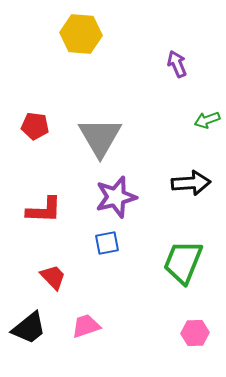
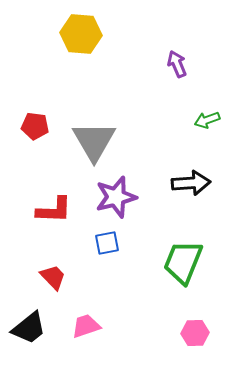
gray triangle: moved 6 px left, 4 px down
red L-shape: moved 10 px right
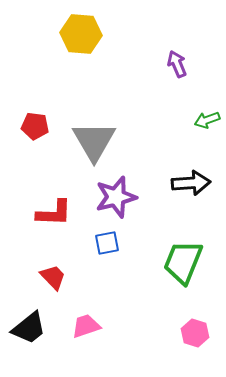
red L-shape: moved 3 px down
pink hexagon: rotated 20 degrees clockwise
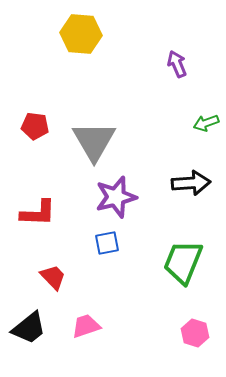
green arrow: moved 1 px left, 3 px down
red L-shape: moved 16 px left
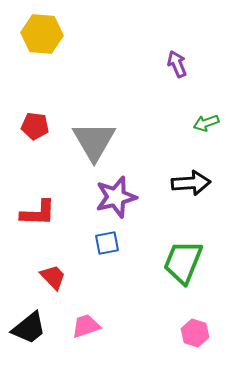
yellow hexagon: moved 39 px left
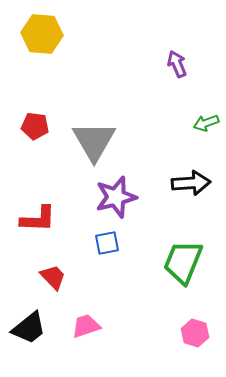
red L-shape: moved 6 px down
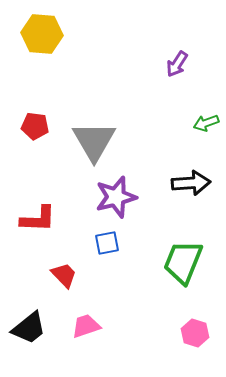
purple arrow: rotated 124 degrees counterclockwise
red trapezoid: moved 11 px right, 2 px up
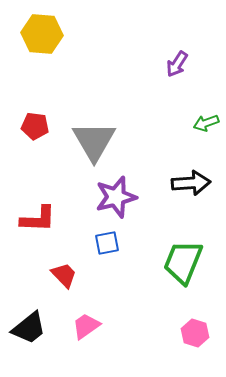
pink trapezoid: rotated 16 degrees counterclockwise
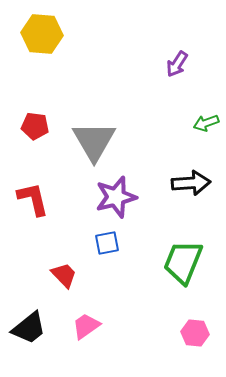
red L-shape: moved 5 px left, 20 px up; rotated 105 degrees counterclockwise
pink hexagon: rotated 12 degrees counterclockwise
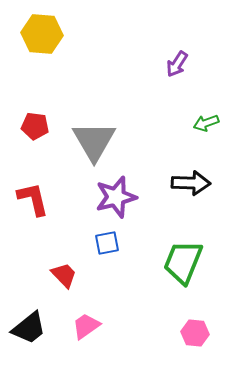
black arrow: rotated 6 degrees clockwise
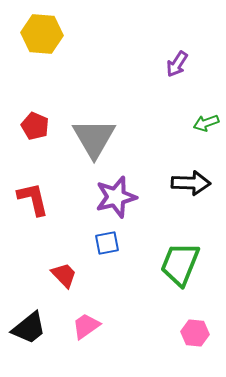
red pentagon: rotated 16 degrees clockwise
gray triangle: moved 3 px up
green trapezoid: moved 3 px left, 2 px down
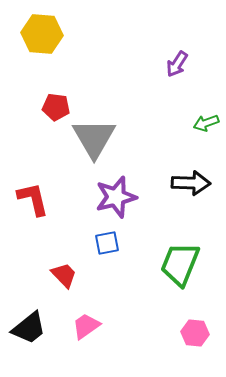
red pentagon: moved 21 px right, 19 px up; rotated 16 degrees counterclockwise
